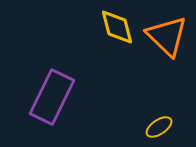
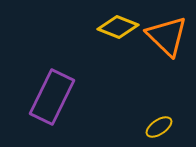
yellow diamond: moved 1 px right; rotated 54 degrees counterclockwise
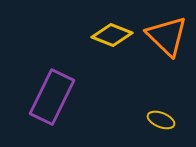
yellow diamond: moved 6 px left, 8 px down
yellow ellipse: moved 2 px right, 7 px up; rotated 56 degrees clockwise
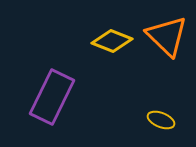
yellow diamond: moved 6 px down
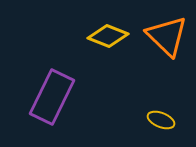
yellow diamond: moved 4 px left, 5 px up
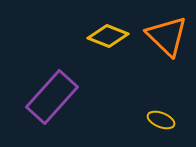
purple rectangle: rotated 16 degrees clockwise
